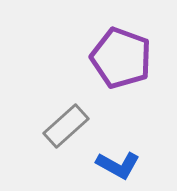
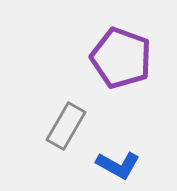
gray rectangle: rotated 18 degrees counterclockwise
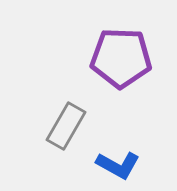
purple pentagon: rotated 18 degrees counterclockwise
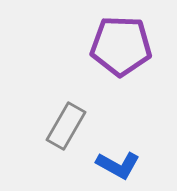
purple pentagon: moved 12 px up
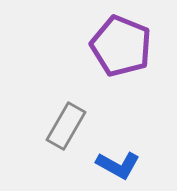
purple pentagon: rotated 20 degrees clockwise
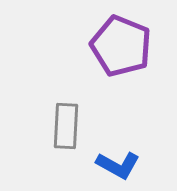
gray rectangle: rotated 27 degrees counterclockwise
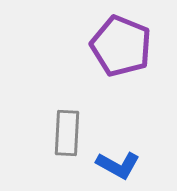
gray rectangle: moved 1 px right, 7 px down
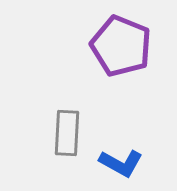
blue L-shape: moved 3 px right, 2 px up
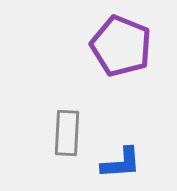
blue L-shape: rotated 33 degrees counterclockwise
